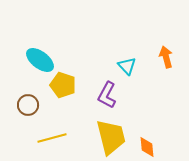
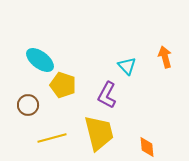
orange arrow: moved 1 px left
yellow trapezoid: moved 12 px left, 4 px up
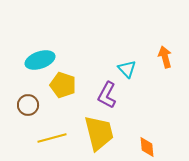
cyan ellipse: rotated 56 degrees counterclockwise
cyan triangle: moved 3 px down
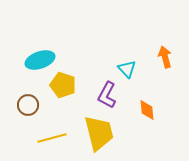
orange diamond: moved 37 px up
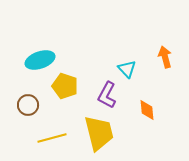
yellow pentagon: moved 2 px right, 1 px down
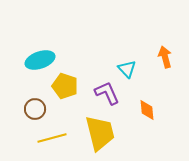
purple L-shape: moved 2 px up; rotated 128 degrees clockwise
brown circle: moved 7 px right, 4 px down
yellow trapezoid: moved 1 px right
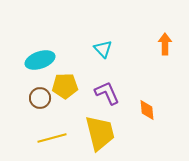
orange arrow: moved 13 px up; rotated 15 degrees clockwise
cyan triangle: moved 24 px left, 20 px up
yellow pentagon: rotated 20 degrees counterclockwise
brown circle: moved 5 px right, 11 px up
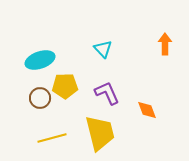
orange diamond: rotated 15 degrees counterclockwise
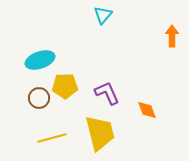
orange arrow: moved 7 px right, 8 px up
cyan triangle: moved 34 px up; rotated 24 degrees clockwise
brown circle: moved 1 px left
